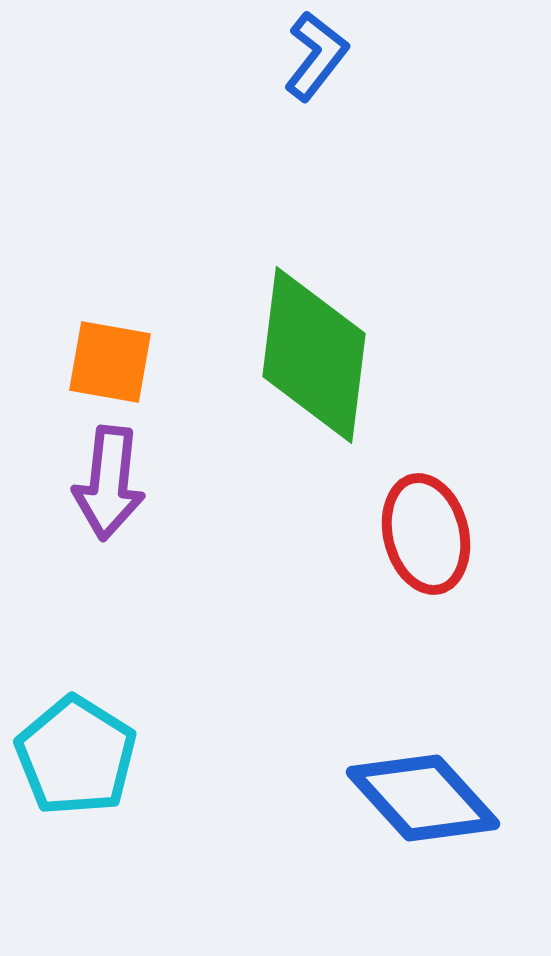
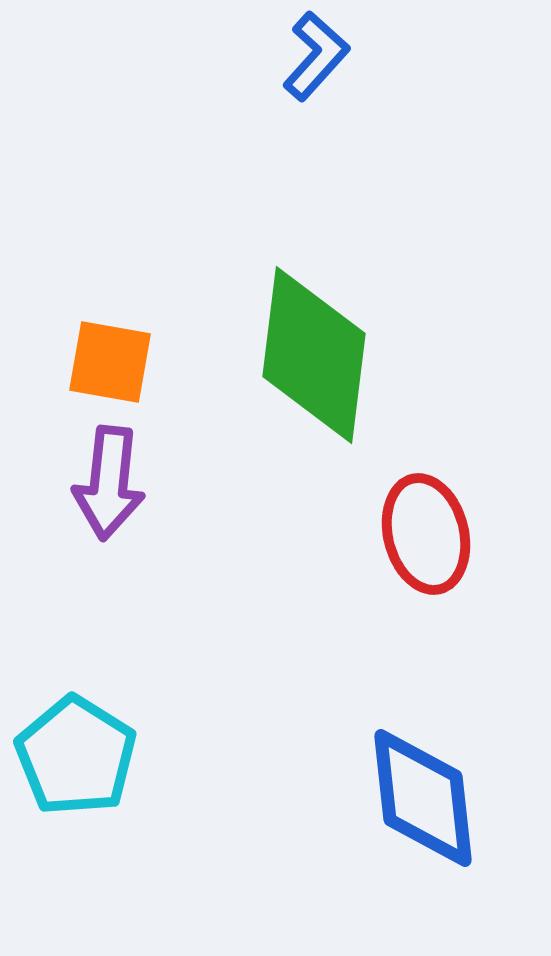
blue L-shape: rotated 4 degrees clockwise
blue diamond: rotated 36 degrees clockwise
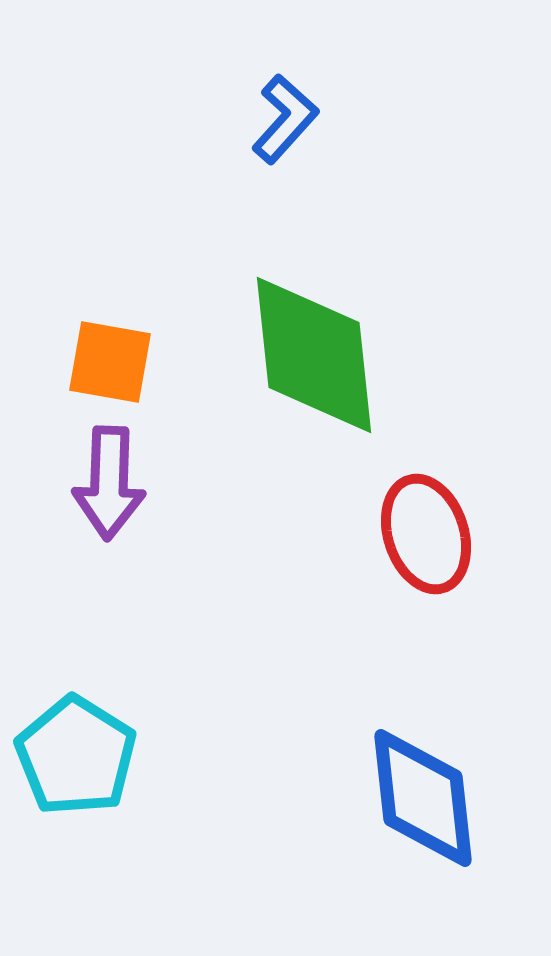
blue L-shape: moved 31 px left, 63 px down
green diamond: rotated 13 degrees counterclockwise
purple arrow: rotated 4 degrees counterclockwise
red ellipse: rotated 4 degrees counterclockwise
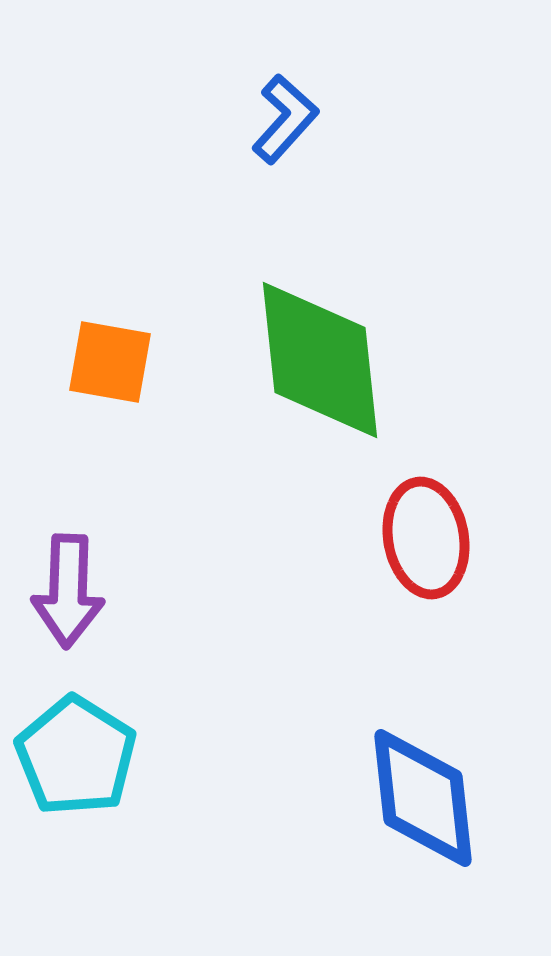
green diamond: moved 6 px right, 5 px down
purple arrow: moved 41 px left, 108 px down
red ellipse: moved 4 px down; rotated 8 degrees clockwise
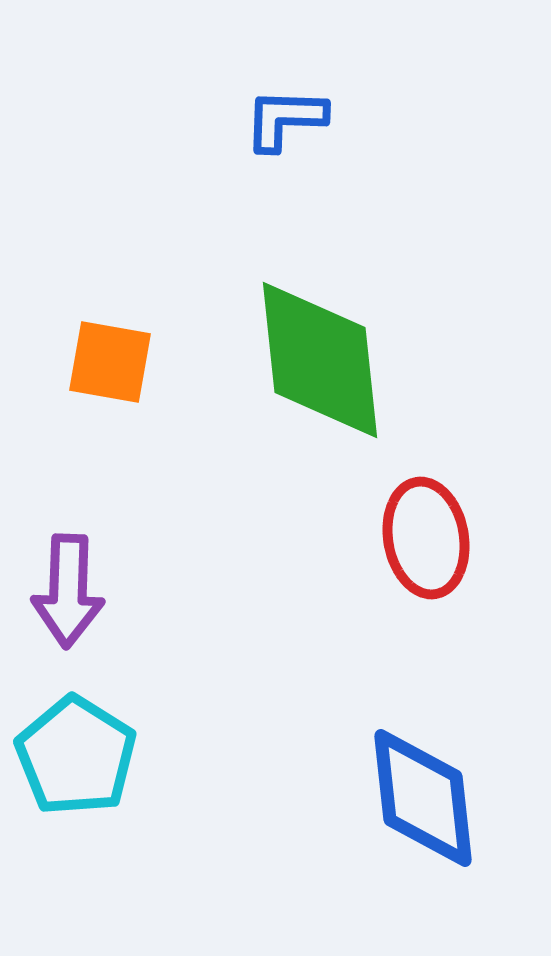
blue L-shape: rotated 130 degrees counterclockwise
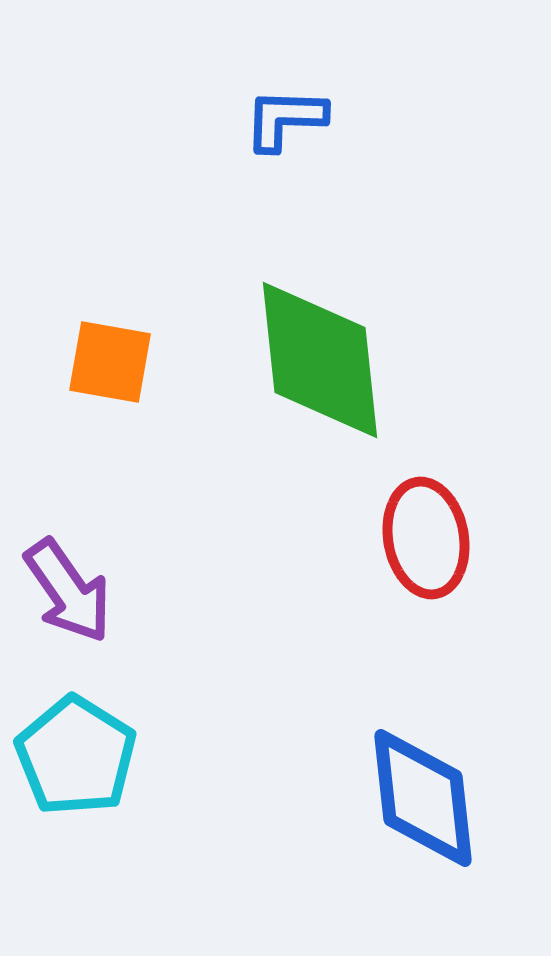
purple arrow: rotated 37 degrees counterclockwise
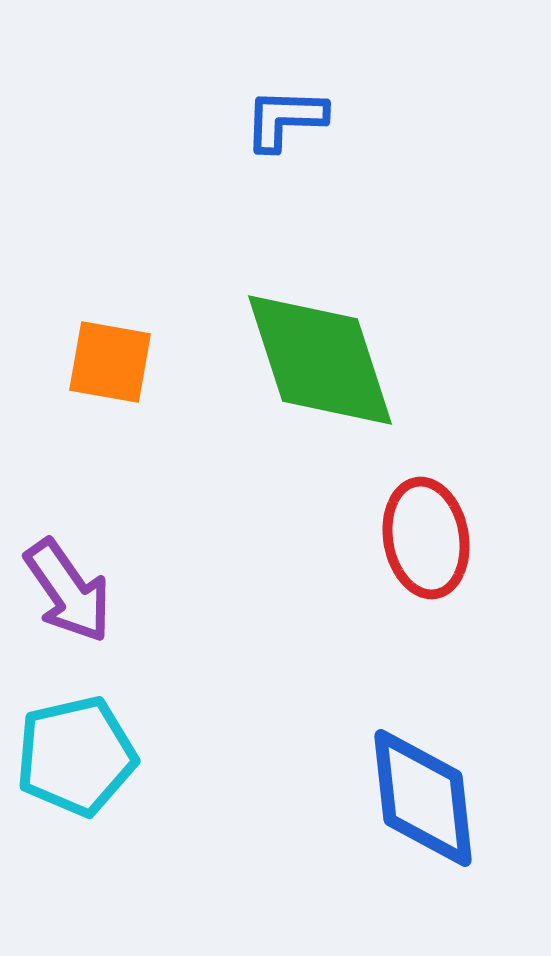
green diamond: rotated 12 degrees counterclockwise
cyan pentagon: rotated 27 degrees clockwise
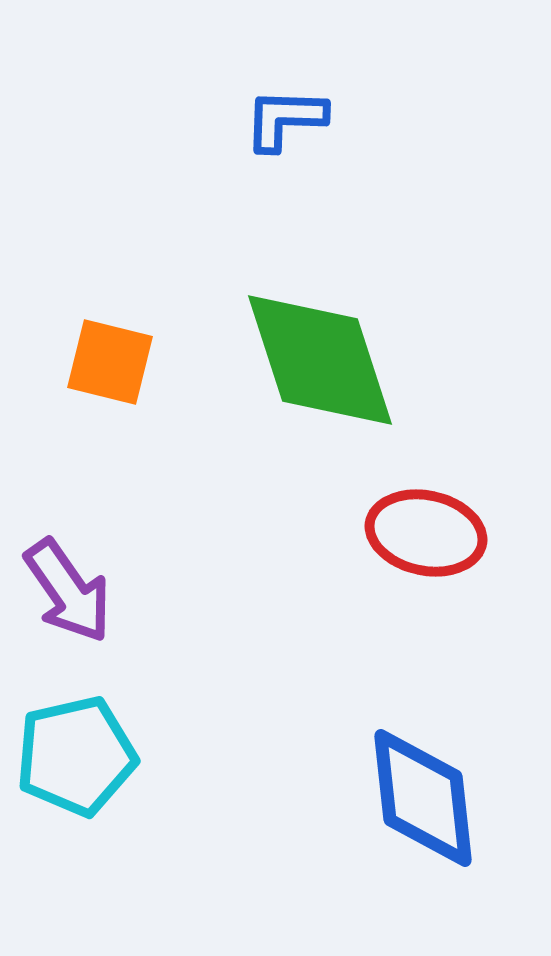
orange square: rotated 4 degrees clockwise
red ellipse: moved 5 px up; rotated 68 degrees counterclockwise
